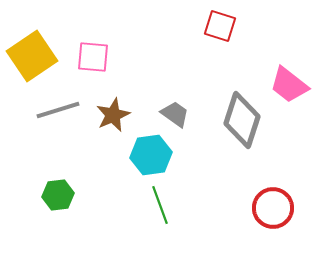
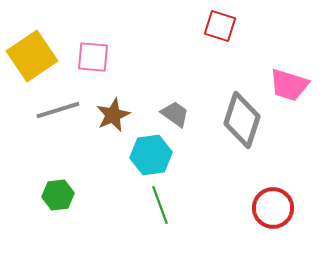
pink trapezoid: rotated 21 degrees counterclockwise
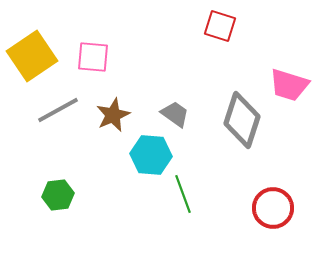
gray line: rotated 12 degrees counterclockwise
cyan hexagon: rotated 12 degrees clockwise
green line: moved 23 px right, 11 px up
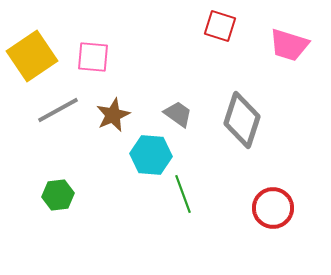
pink trapezoid: moved 40 px up
gray trapezoid: moved 3 px right
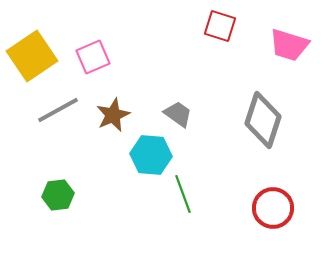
pink square: rotated 28 degrees counterclockwise
gray diamond: moved 21 px right
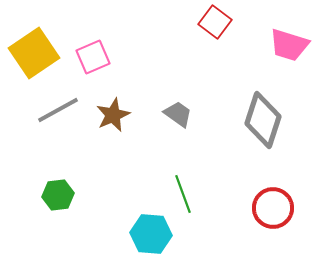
red square: moved 5 px left, 4 px up; rotated 20 degrees clockwise
yellow square: moved 2 px right, 3 px up
cyan hexagon: moved 79 px down
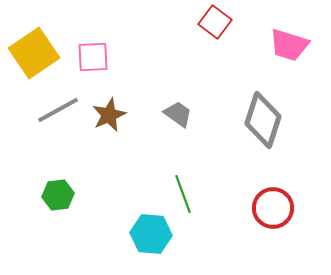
pink square: rotated 20 degrees clockwise
brown star: moved 4 px left
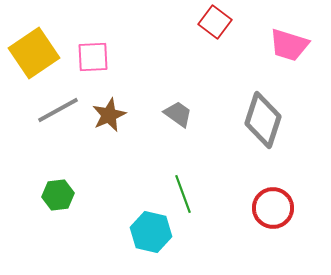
cyan hexagon: moved 2 px up; rotated 9 degrees clockwise
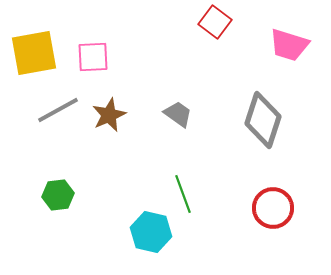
yellow square: rotated 24 degrees clockwise
